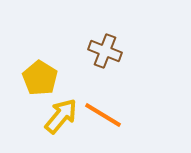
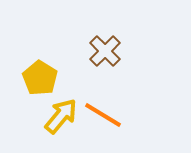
brown cross: rotated 24 degrees clockwise
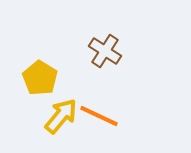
brown cross: rotated 12 degrees counterclockwise
orange line: moved 4 px left, 1 px down; rotated 6 degrees counterclockwise
